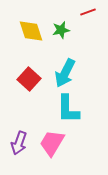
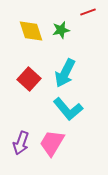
cyan L-shape: rotated 40 degrees counterclockwise
purple arrow: moved 2 px right
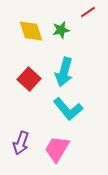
red line: rotated 14 degrees counterclockwise
cyan arrow: moved 1 px left, 1 px up; rotated 12 degrees counterclockwise
pink trapezoid: moved 5 px right, 6 px down
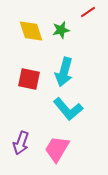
red square: rotated 30 degrees counterclockwise
